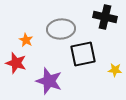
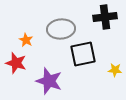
black cross: rotated 20 degrees counterclockwise
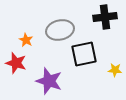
gray ellipse: moved 1 px left, 1 px down; rotated 8 degrees counterclockwise
black square: moved 1 px right
